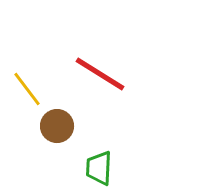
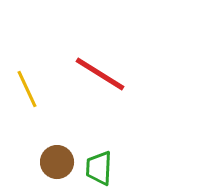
yellow line: rotated 12 degrees clockwise
brown circle: moved 36 px down
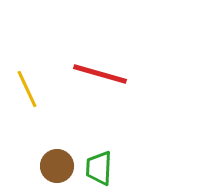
red line: rotated 16 degrees counterclockwise
brown circle: moved 4 px down
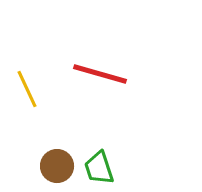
green trapezoid: rotated 21 degrees counterclockwise
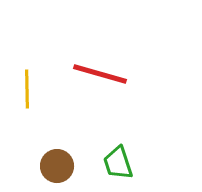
yellow line: rotated 24 degrees clockwise
green trapezoid: moved 19 px right, 5 px up
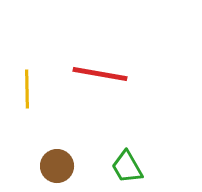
red line: rotated 6 degrees counterclockwise
green trapezoid: moved 9 px right, 4 px down; rotated 12 degrees counterclockwise
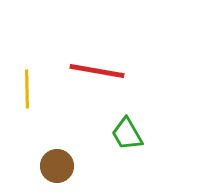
red line: moved 3 px left, 3 px up
green trapezoid: moved 33 px up
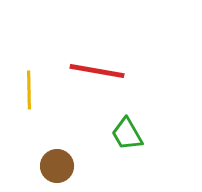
yellow line: moved 2 px right, 1 px down
